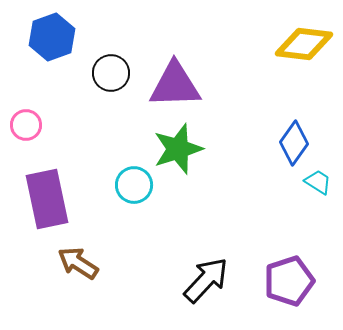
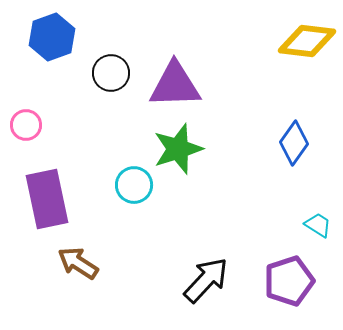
yellow diamond: moved 3 px right, 3 px up
cyan trapezoid: moved 43 px down
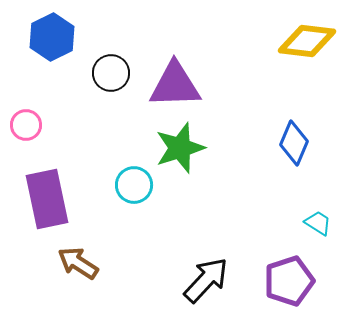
blue hexagon: rotated 6 degrees counterclockwise
blue diamond: rotated 12 degrees counterclockwise
green star: moved 2 px right, 1 px up
cyan trapezoid: moved 2 px up
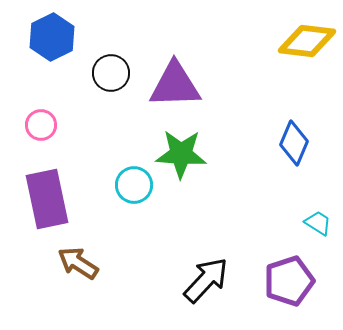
pink circle: moved 15 px right
green star: moved 1 px right, 6 px down; rotated 21 degrees clockwise
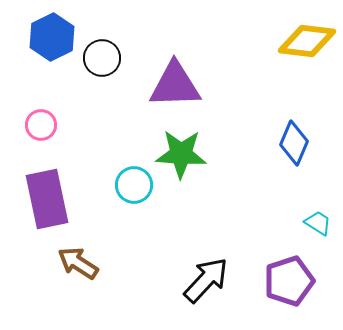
black circle: moved 9 px left, 15 px up
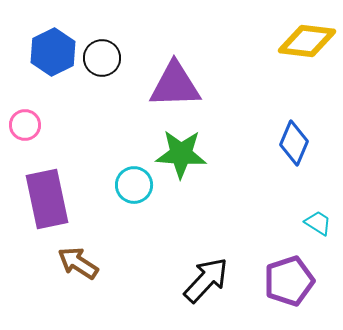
blue hexagon: moved 1 px right, 15 px down
pink circle: moved 16 px left
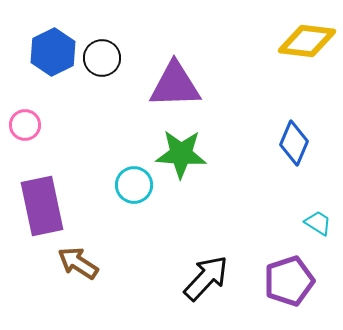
purple rectangle: moved 5 px left, 7 px down
black arrow: moved 2 px up
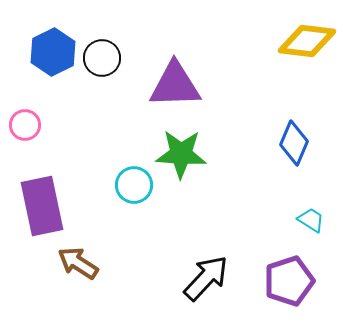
cyan trapezoid: moved 7 px left, 3 px up
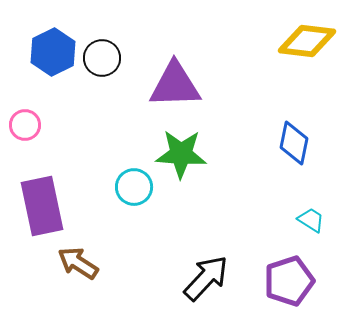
blue diamond: rotated 12 degrees counterclockwise
cyan circle: moved 2 px down
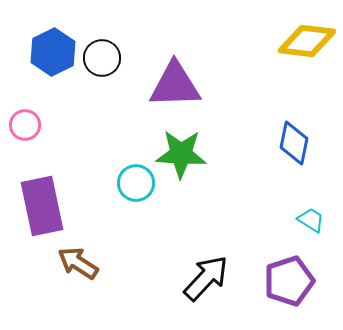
cyan circle: moved 2 px right, 4 px up
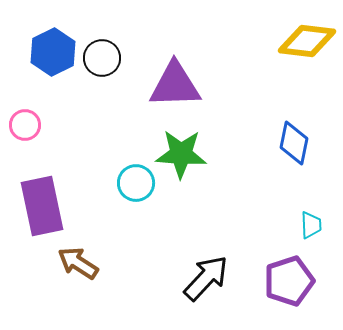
cyan trapezoid: moved 5 px down; rotated 56 degrees clockwise
